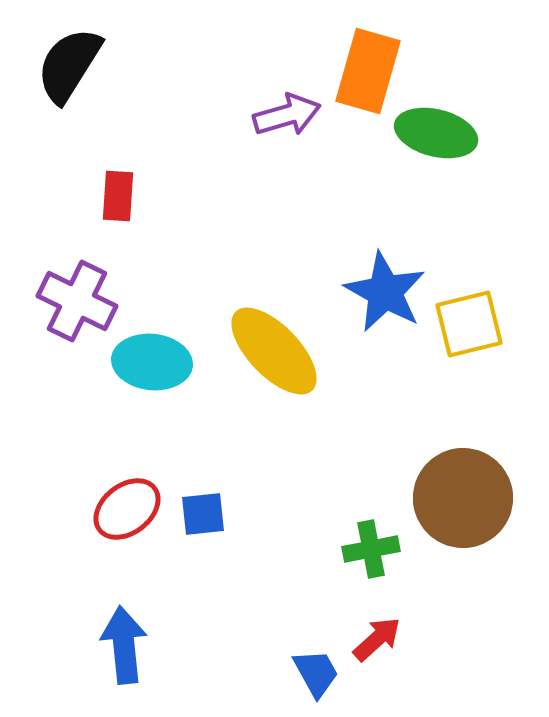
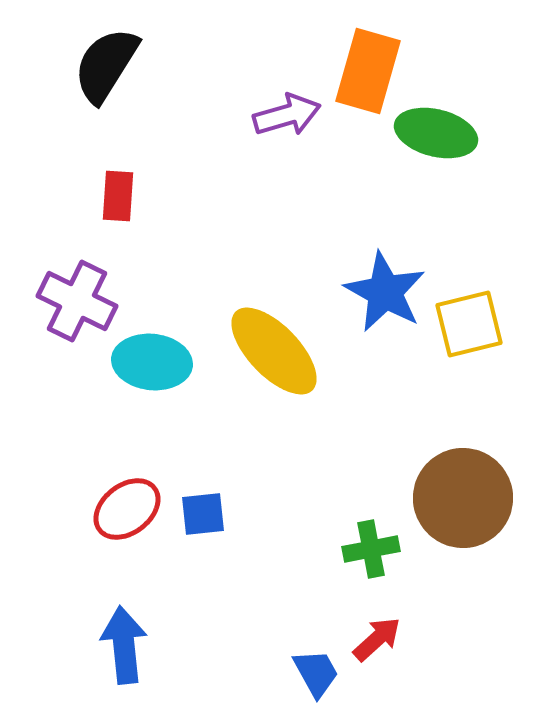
black semicircle: moved 37 px right
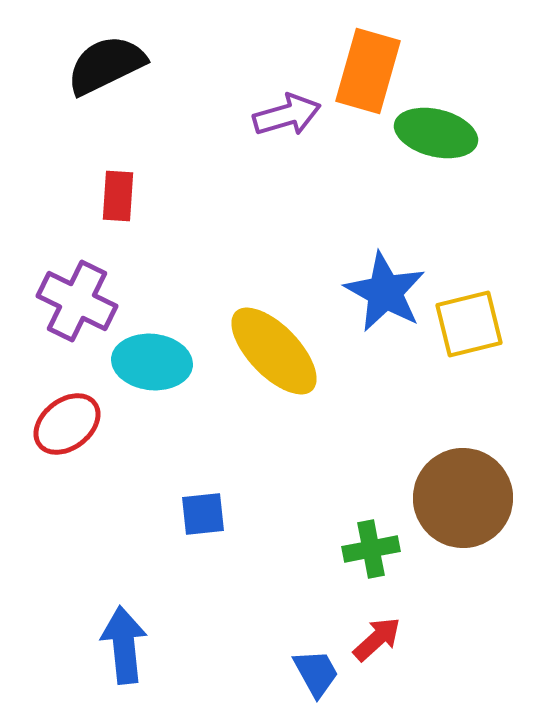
black semicircle: rotated 32 degrees clockwise
red ellipse: moved 60 px left, 85 px up
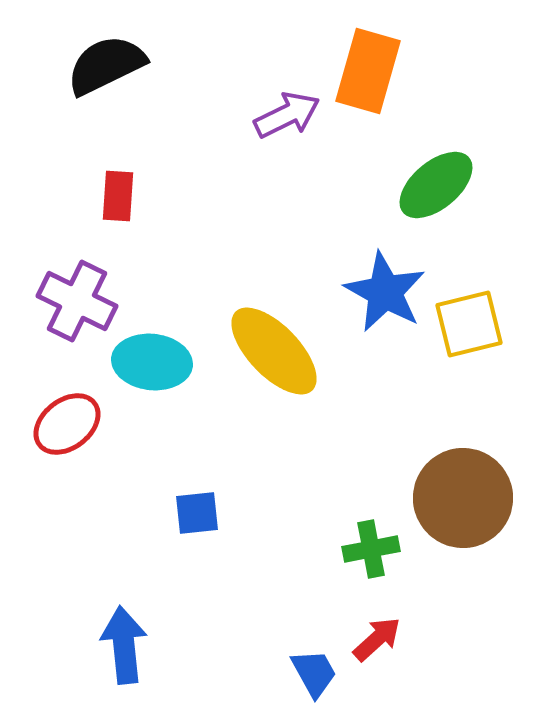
purple arrow: rotated 10 degrees counterclockwise
green ellipse: moved 52 px down; rotated 54 degrees counterclockwise
blue square: moved 6 px left, 1 px up
blue trapezoid: moved 2 px left
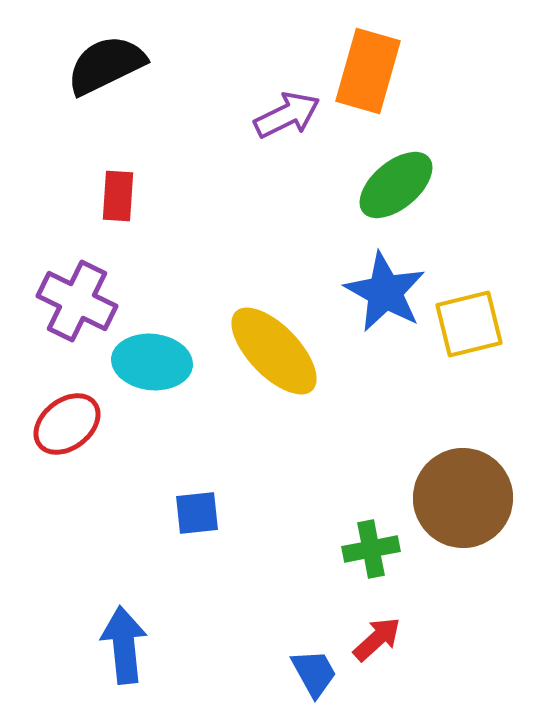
green ellipse: moved 40 px left
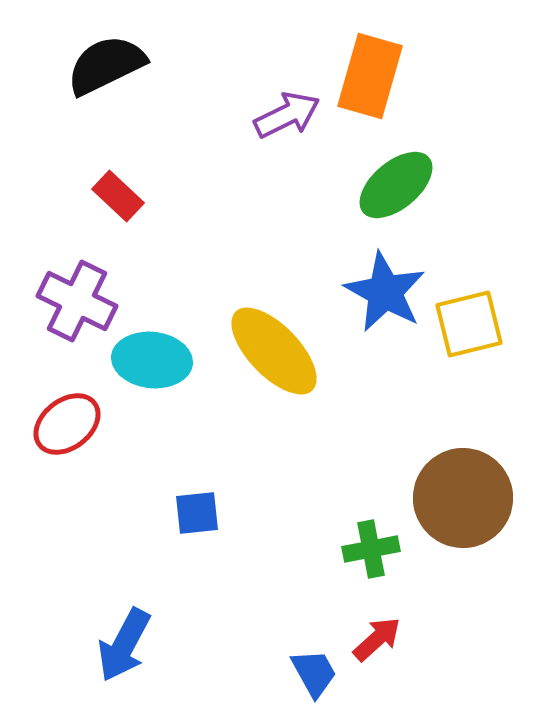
orange rectangle: moved 2 px right, 5 px down
red rectangle: rotated 51 degrees counterclockwise
cyan ellipse: moved 2 px up
blue arrow: rotated 146 degrees counterclockwise
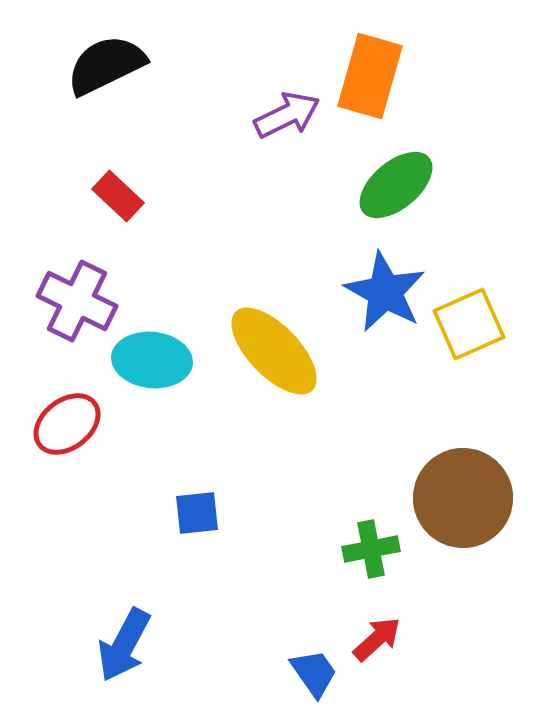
yellow square: rotated 10 degrees counterclockwise
blue trapezoid: rotated 6 degrees counterclockwise
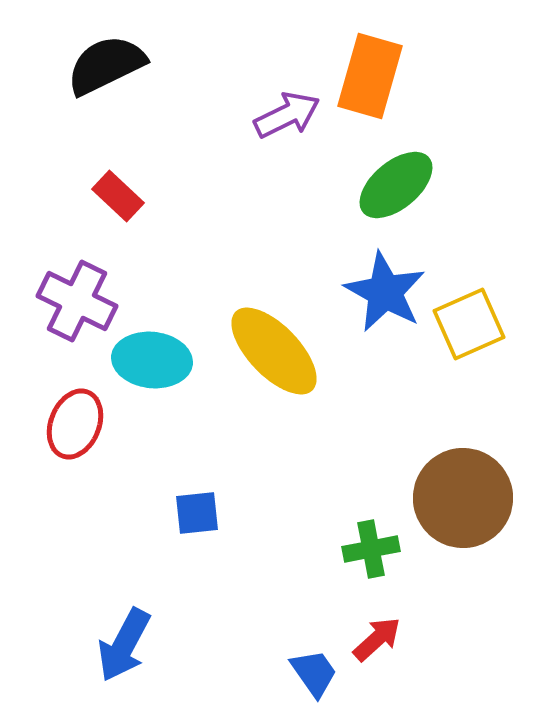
red ellipse: moved 8 px right; rotated 30 degrees counterclockwise
